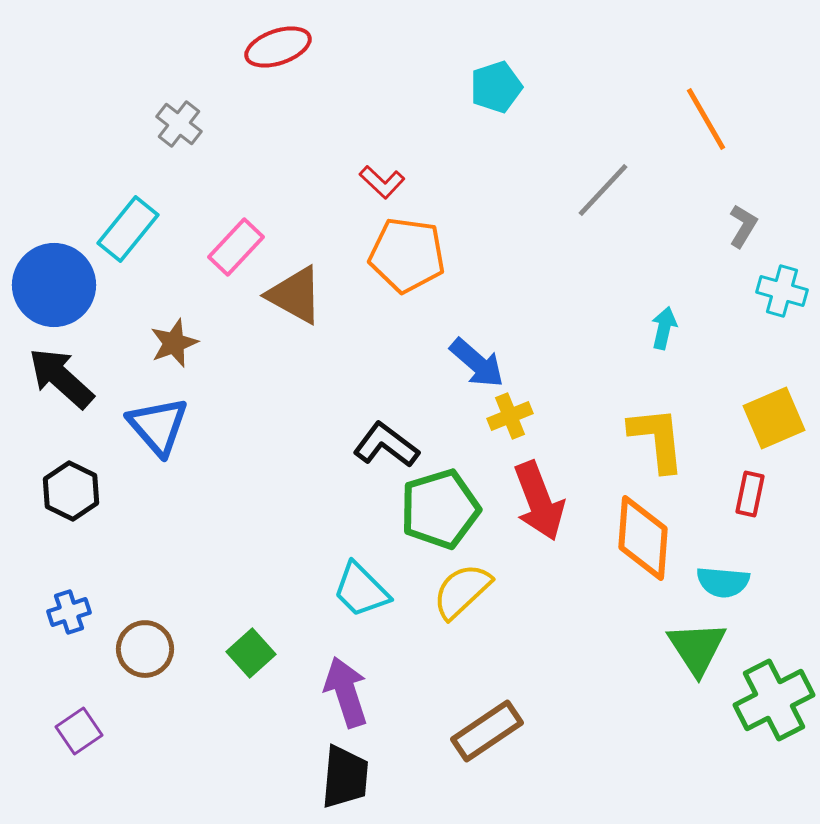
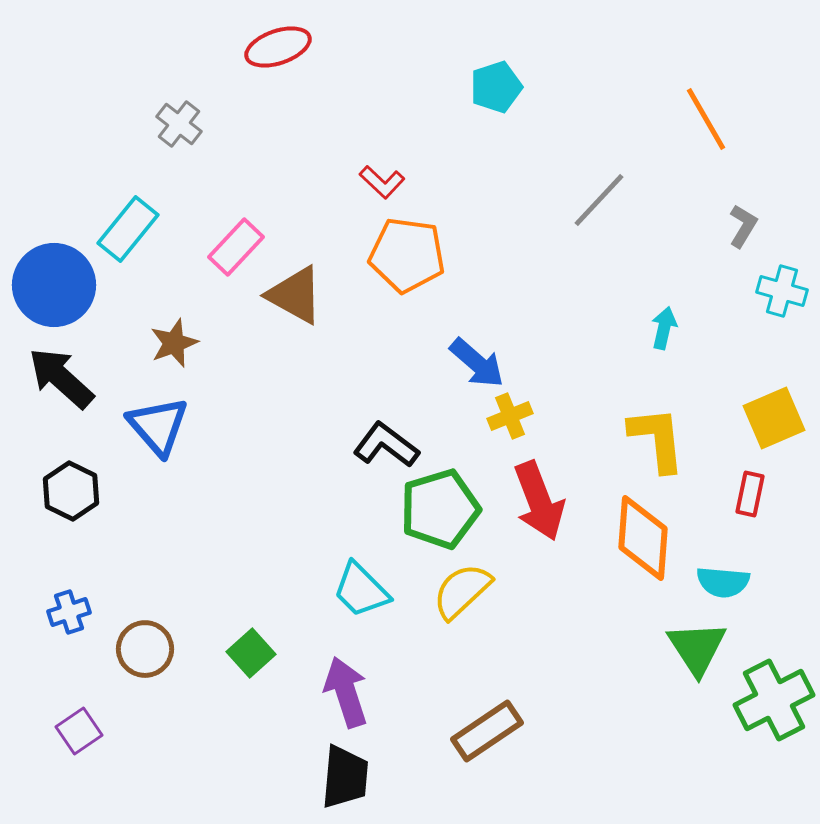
gray line: moved 4 px left, 10 px down
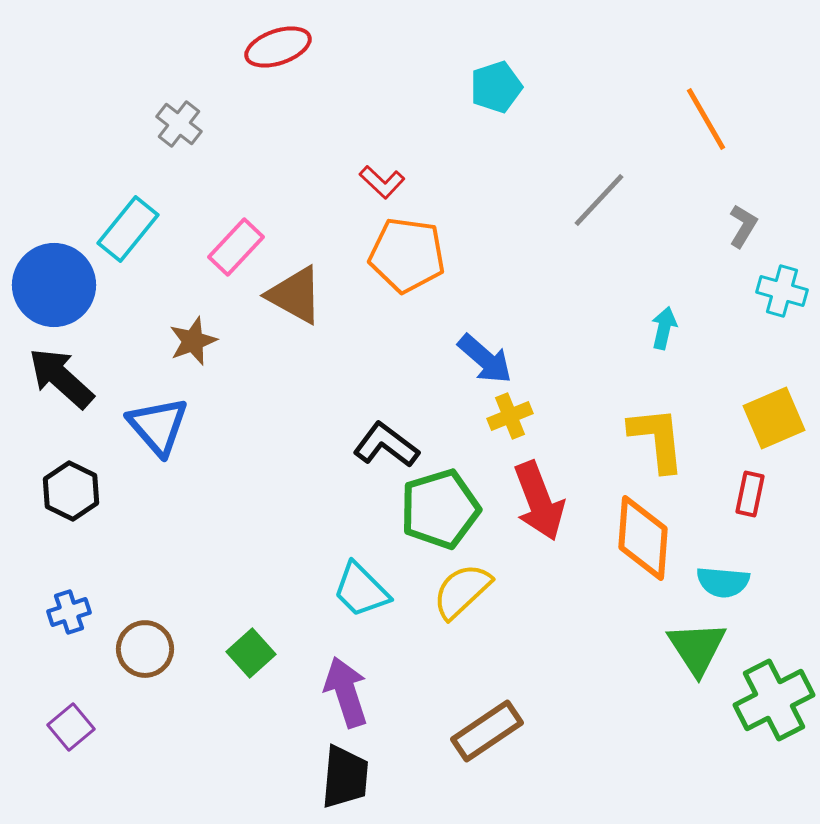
brown star: moved 19 px right, 2 px up
blue arrow: moved 8 px right, 4 px up
purple square: moved 8 px left, 4 px up; rotated 6 degrees counterclockwise
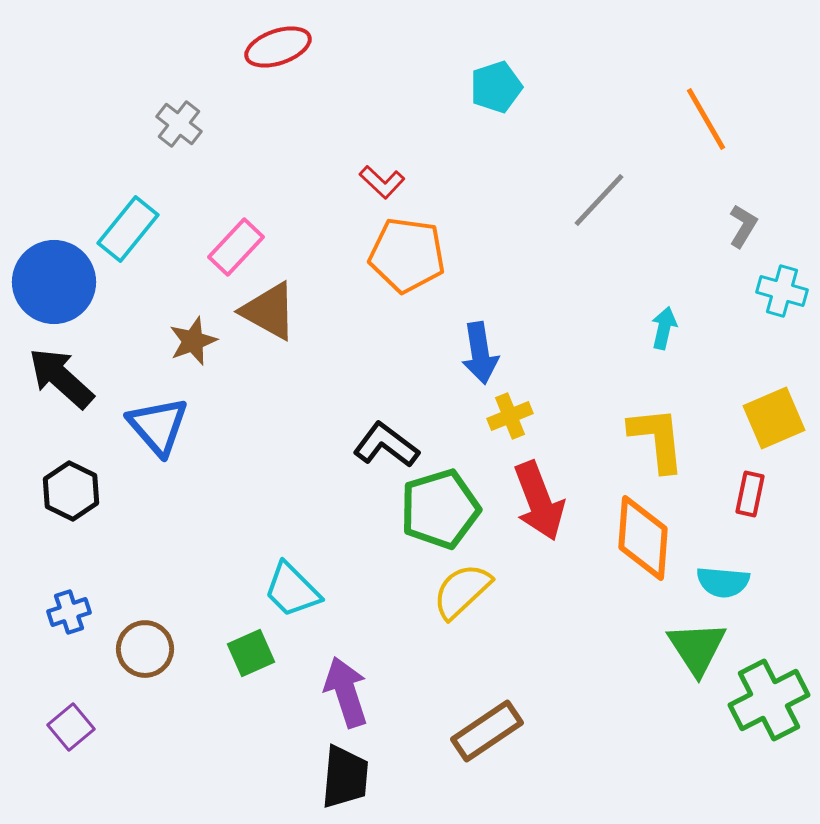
blue circle: moved 3 px up
brown triangle: moved 26 px left, 16 px down
blue arrow: moved 5 px left, 6 px up; rotated 40 degrees clockwise
cyan trapezoid: moved 69 px left
green square: rotated 18 degrees clockwise
green cross: moved 5 px left
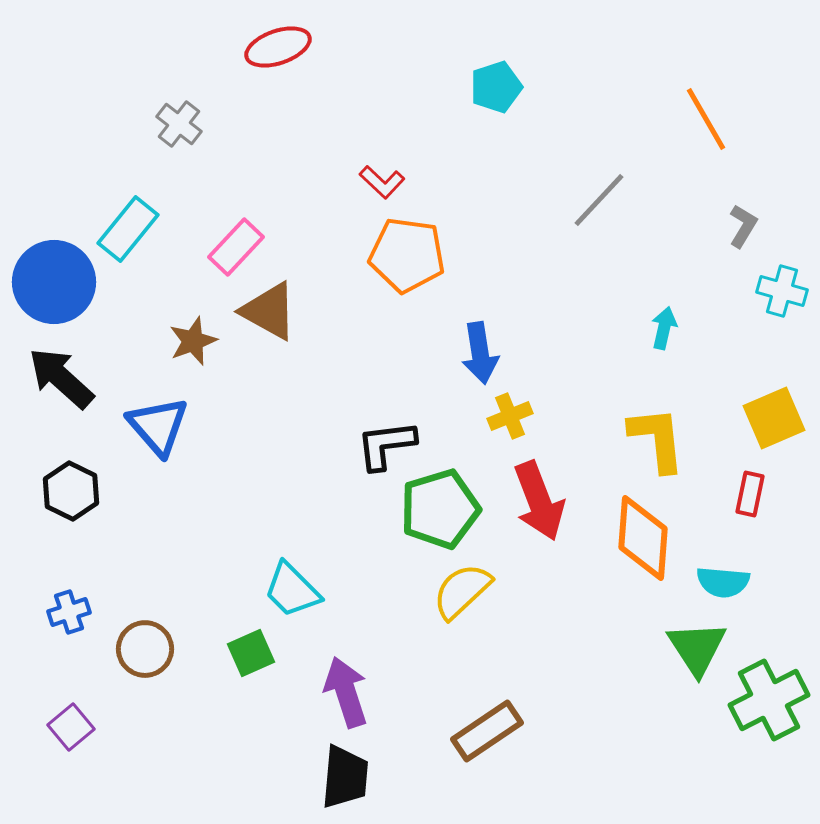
black L-shape: rotated 44 degrees counterclockwise
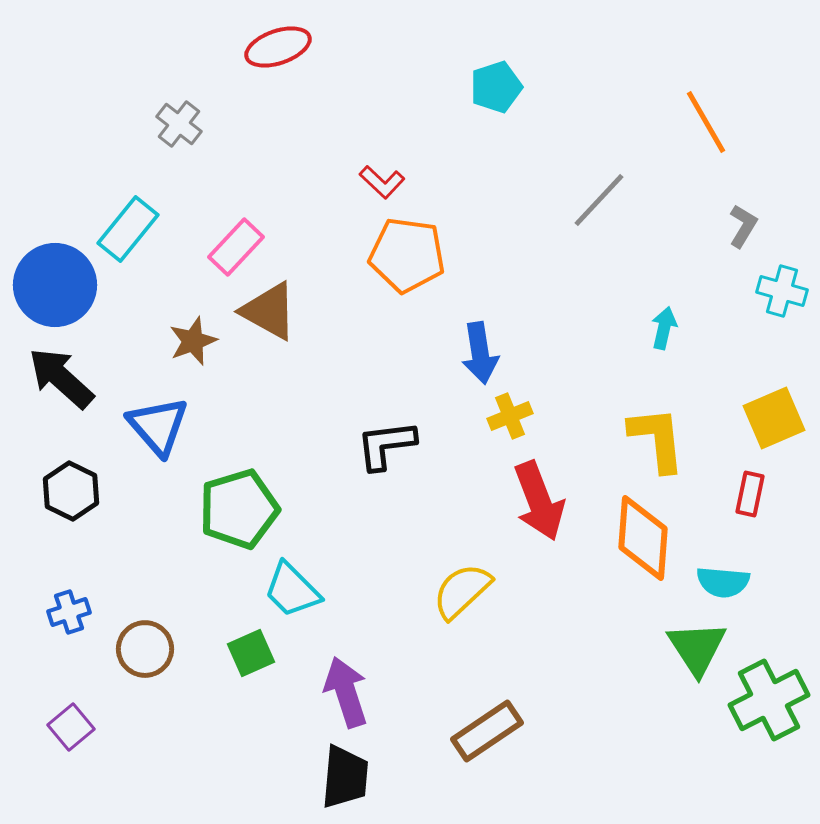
orange line: moved 3 px down
blue circle: moved 1 px right, 3 px down
green pentagon: moved 201 px left
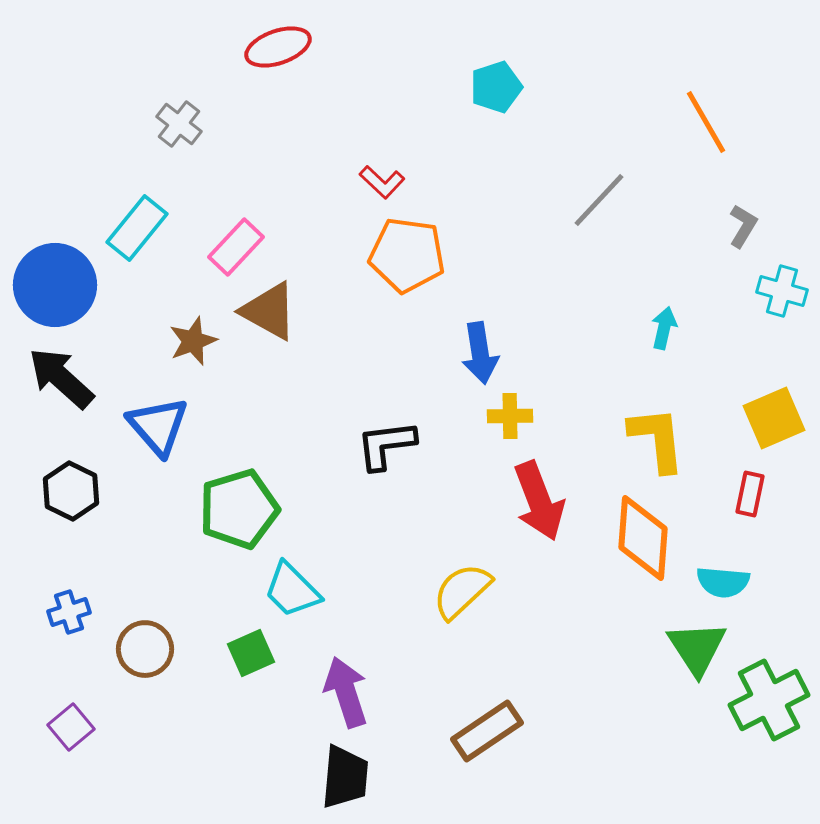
cyan rectangle: moved 9 px right, 1 px up
yellow cross: rotated 21 degrees clockwise
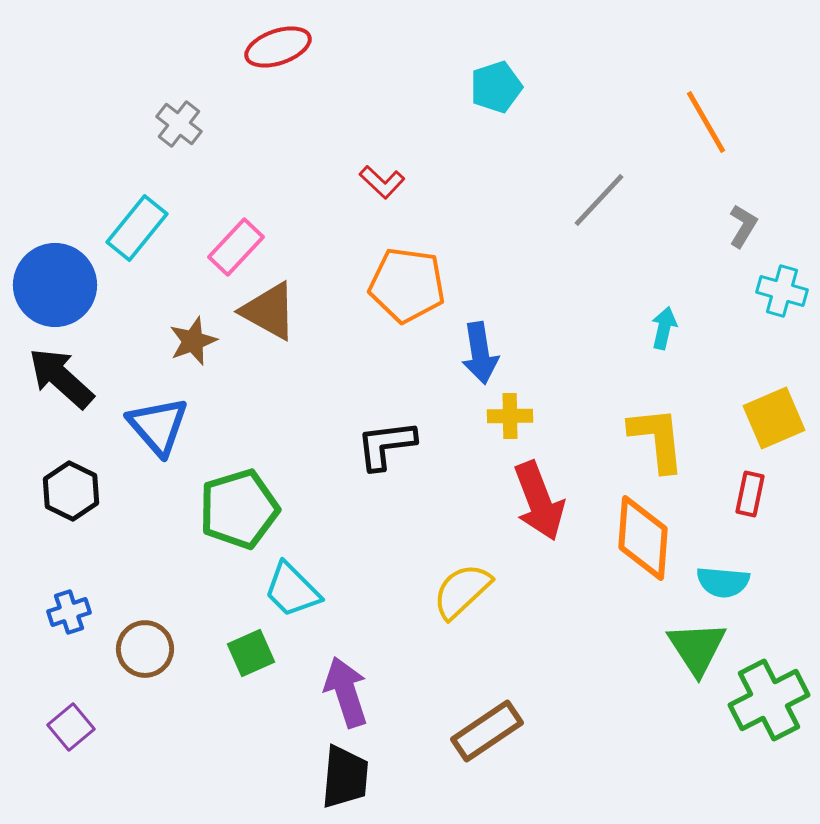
orange pentagon: moved 30 px down
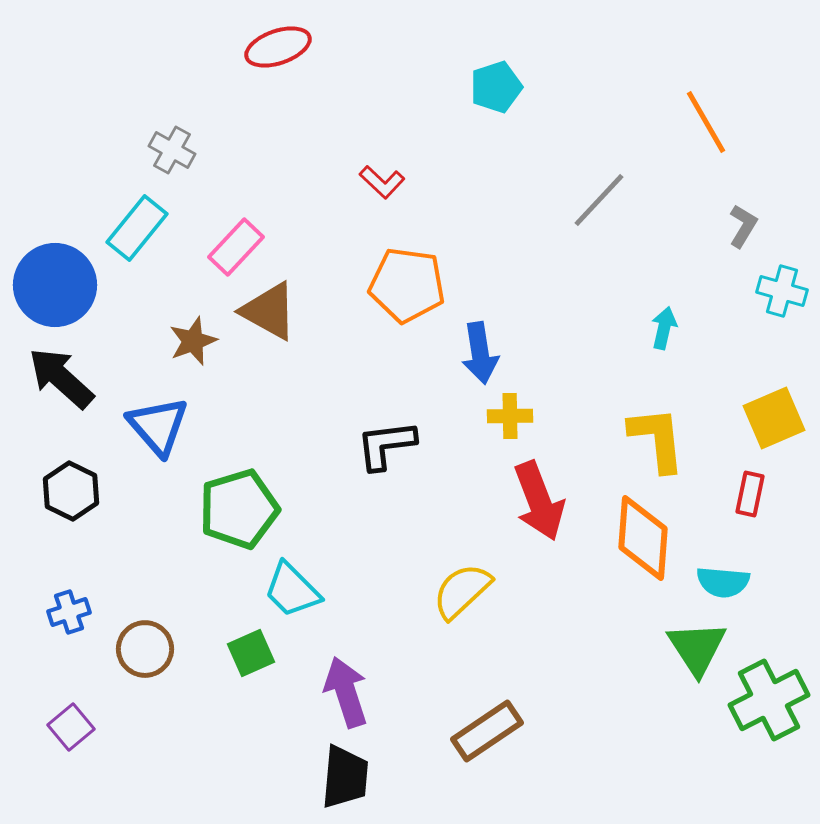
gray cross: moved 7 px left, 26 px down; rotated 9 degrees counterclockwise
